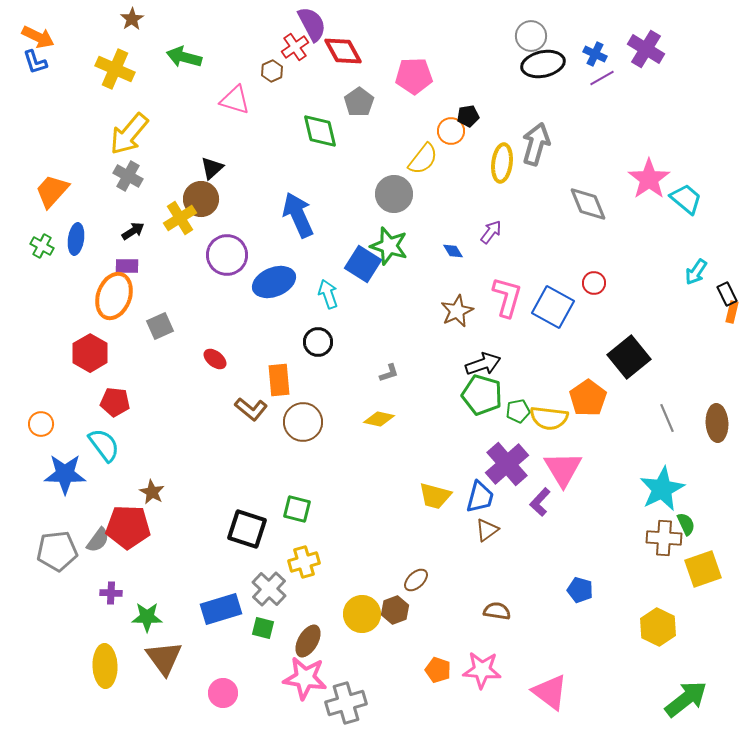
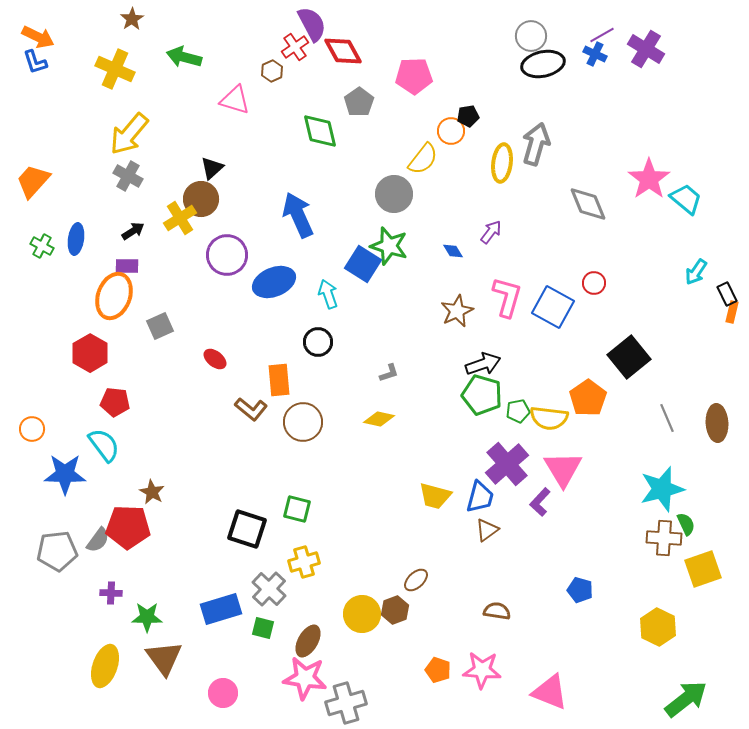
purple line at (602, 78): moved 43 px up
orange trapezoid at (52, 191): moved 19 px left, 10 px up
orange circle at (41, 424): moved 9 px left, 5 px down
cyan star at (662, 489): rotated 12 degrees clockwise
yellow ellipse at (105, 666): rotated 21 degrees clockwise
pink triangle at (550, 692): rotated 15 degrees counterclockwise
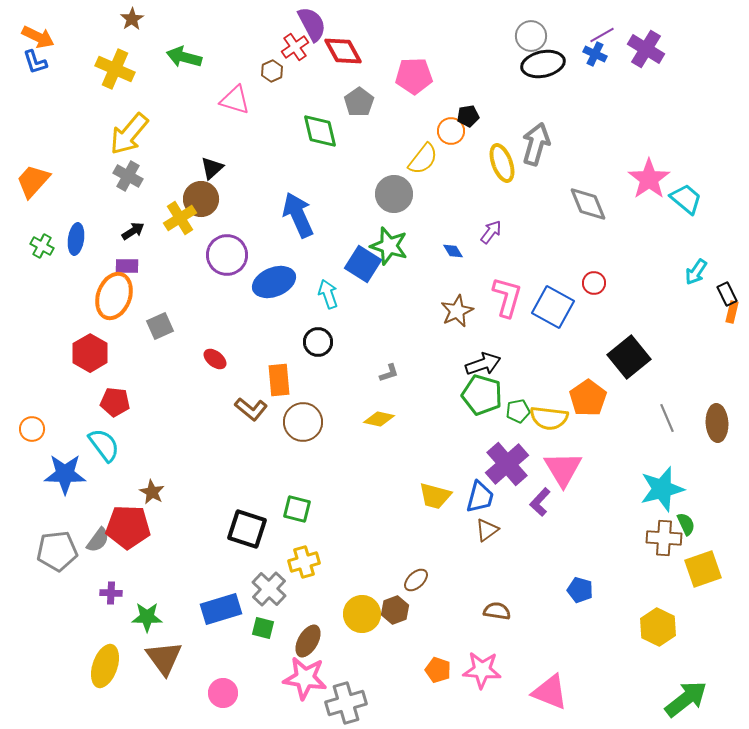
yellow ellipse at (502, 163): rotated 27 degrees counterclockwise
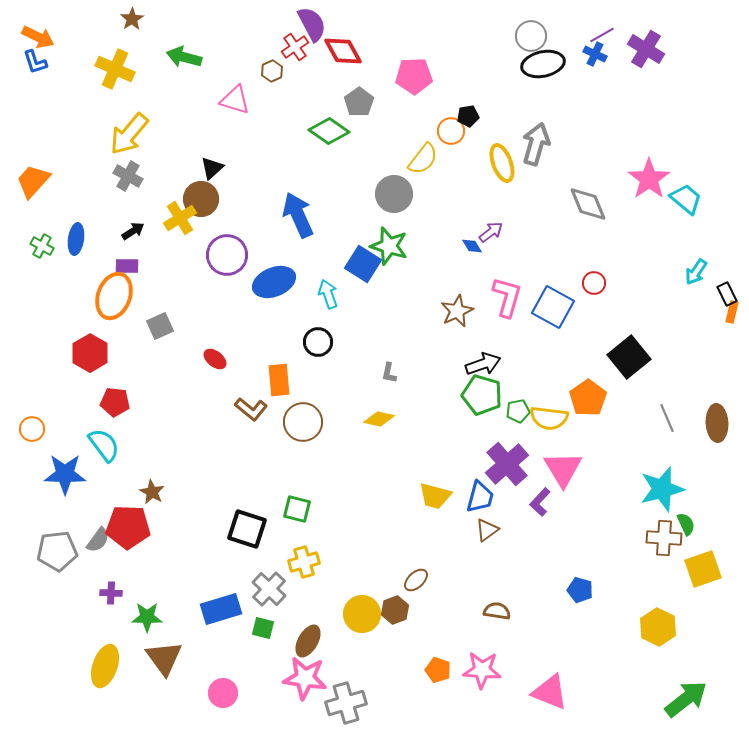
green diamond at (320, 131): moved 9 px right; rotated 42 degrees counterclockwise
purple arrow at (491, 232): rotated 15 degrees clockwise
blue diamond at (453, 251): moved 19 px right, 5 px up
gray L-shape at (389, 373): rotated 120 degrees clockwise
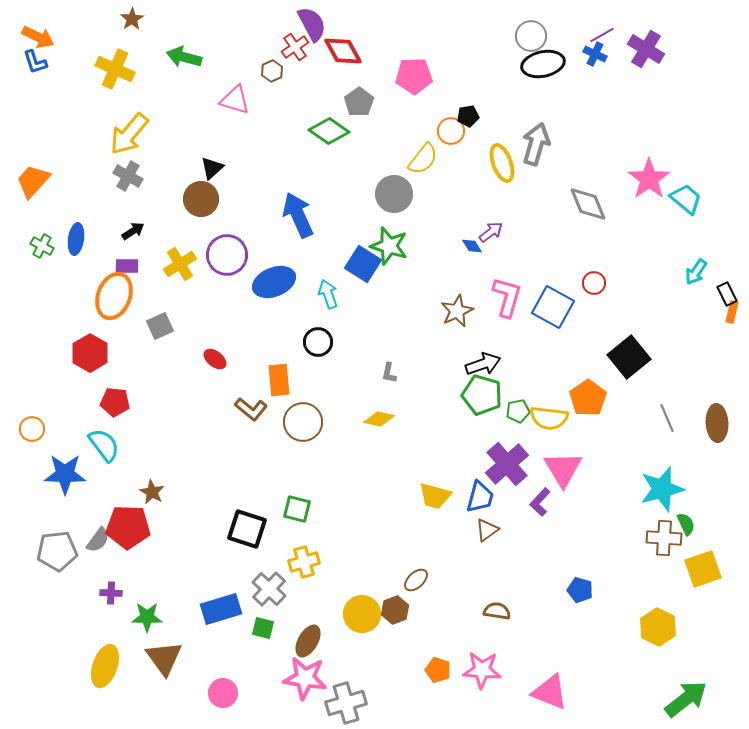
yellow cross at (180, 218): moved 46 px down
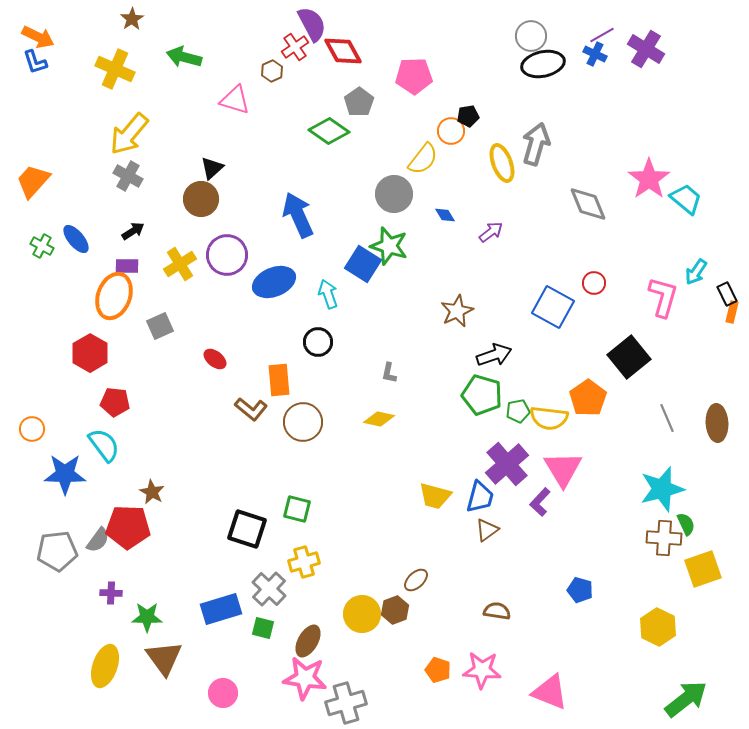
blue ellipse at (76, 239): rotated 48 degrees counterclockwise
blue diamond at (472, 246): moved 27 px left, 31 px up
pink L-shape at (507, 297): moved 156 px right
black arrow at (483, 364): moved 11 px right, 9 px up
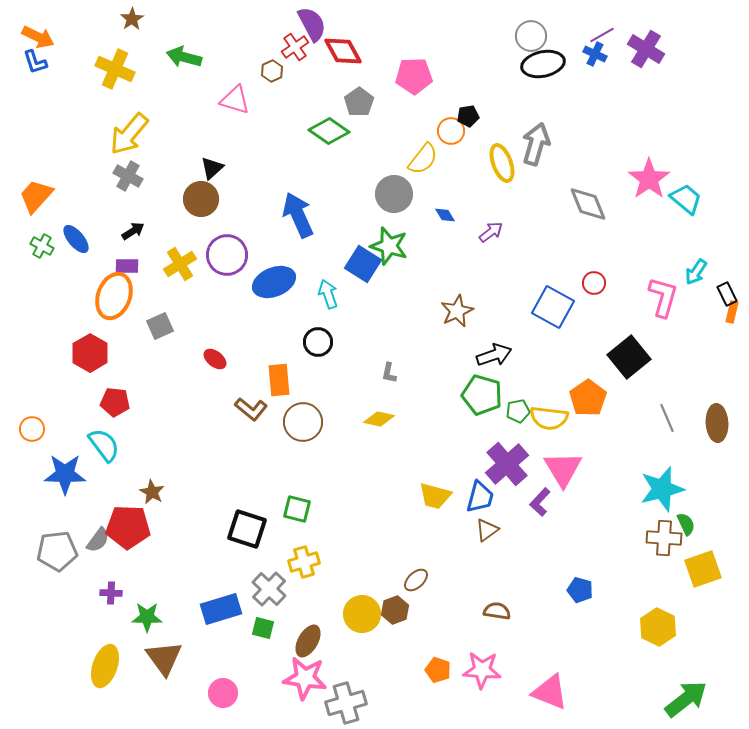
orange trapezoid at (33, 181): moved 3 px right, 15 px down
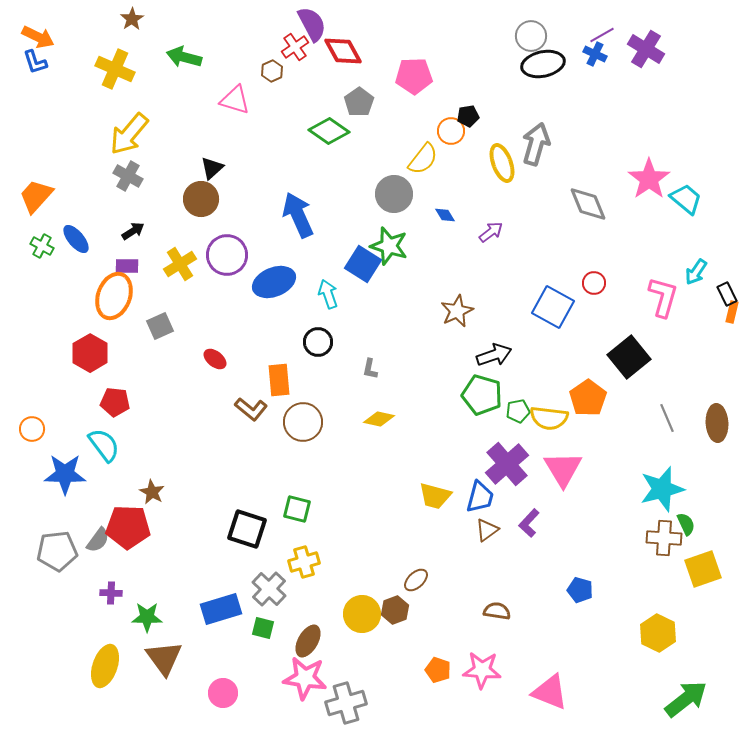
gray L-shape at (389, 373): moved 19 px left, 4 px up
purple L-shape at (540, 502): moved 11 px left, 21 px down
yellow hexagon at (658, 627): moved 6 px down
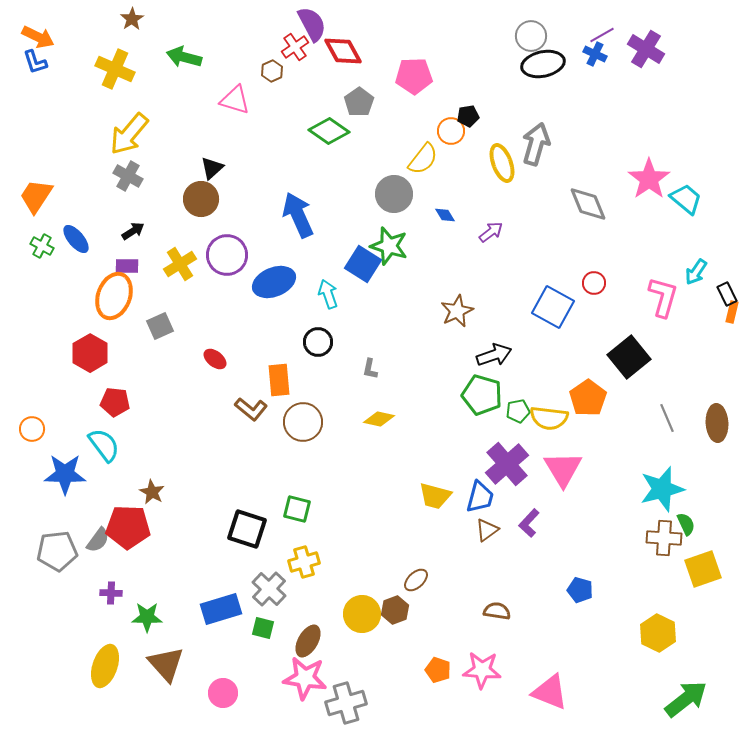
orange trapezoid at (36, 196): rotated 9 degrees counterclockwise
brown triangle at (164, 658): moved 2 px right, 6 px down; rotated 6 degrees counterclockwise
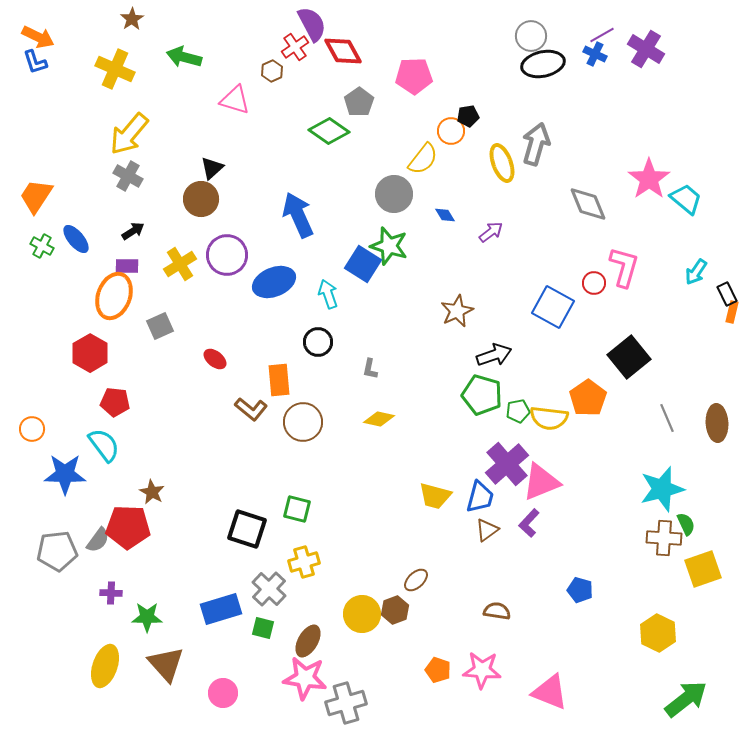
pink L-shape at (663, 297): moved 39 px left, 30 px up
pink triangle at (563, 469): moved 22 px left, 13 px down; rotated 39 degrees clockwise
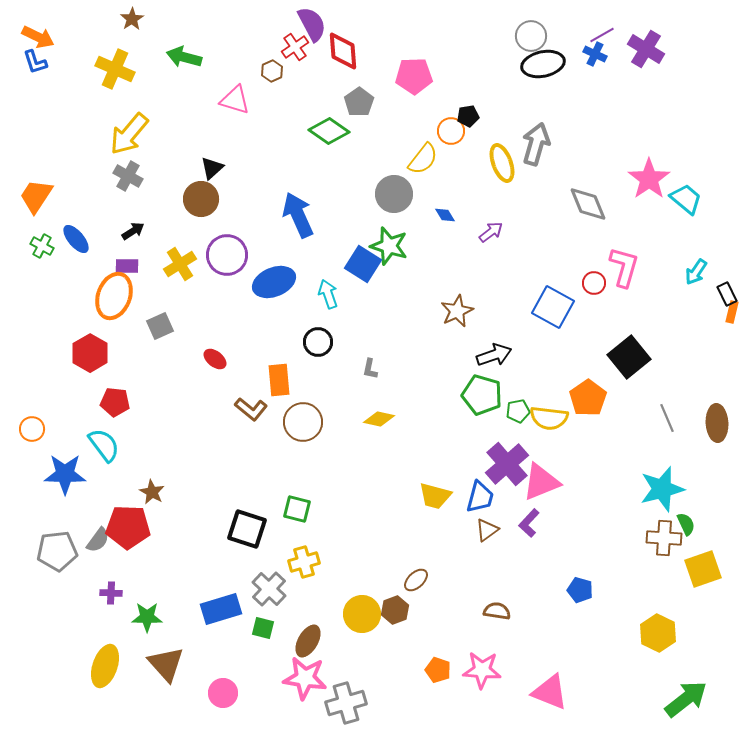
red diamond at (343, 51): rotated 24 degrees clockwise
